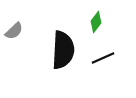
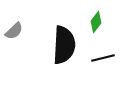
black semicircle: moved 1 px right, 5 px up
black line: rotated 10 degrees clockwise
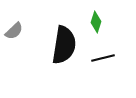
green diamond: rotated 20 degrees counterclockwise
black semicircle: rotated 6 degrees clockwise
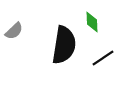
green diamond: moved 4 px left; rotated 20 degrees counterclockwise
black line: rotated 20 degrees counterclockwise
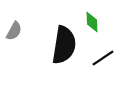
gray semicircle: rotated 18 degrees counterclockwise
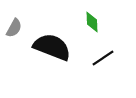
gray semicircle: moved 3 px up
black semicircle: moved 12 px left, 2 px down; rotated 78 degrees counterclockwise
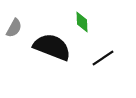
green diamond: moved 10 px left
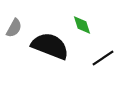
green diamond: moved 3 px down; rotated 15 degrees counterclockwise
black semicircle: moved 2 px left, 1 px up
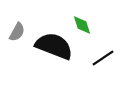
gray semicircle: moved 3 px right, 4 px down
black semicircle: moved 4 px right
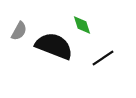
gray semicircle: moved 2 px right, 1 px up
